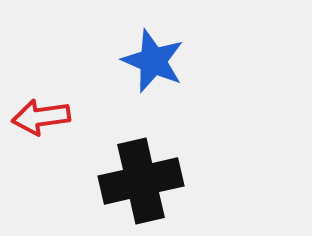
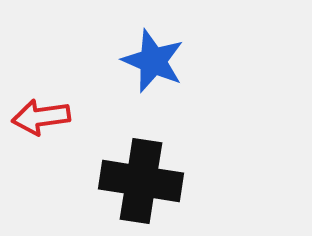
black cross: rotated 22 degrees clockwise
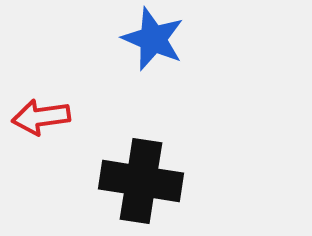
blue star: moved 22 px up
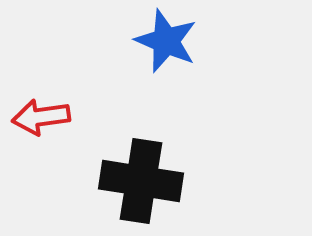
blue star: moved 13 px right, 2 px down
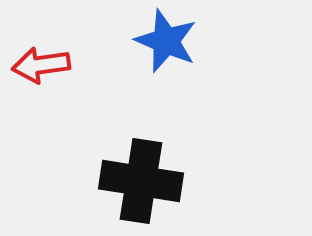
red arrow: moved 52 px up
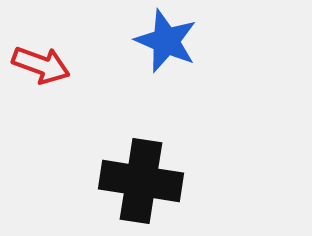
red arrow: rotated 152 degrees counterclockwise
